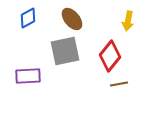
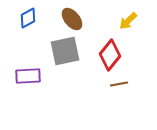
yellow arrow: rotated 36 degrees clockwise
red diamond: moved 1 px up
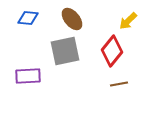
blue diamond: rotated 35 degrees clockwise
red diamond: moved 2 px right, 4 px up
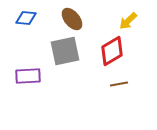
blue diamond: moved 2 px left
red diamond: rotated 20 degrees clockwise
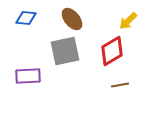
brown line: moved 1 px right, 1 px down
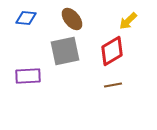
brown line: moved 7 px left
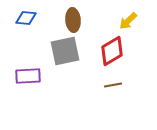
brown ellipse: moved 1 px right, 1 px down; rotated 35 degrees clockwise
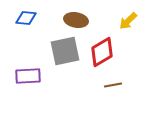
brown ellipse: moved 3 px right; rotated 75 degrees counterclockwise
red diamond: moved 10 px left, 1 px down
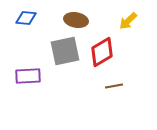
brown line: moved 1 px right, 1 px down
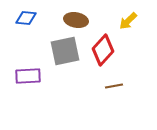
red diamond: moved 1 px right, 2 px up; rotated 16 degrees counterclockwise
